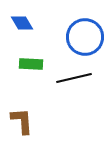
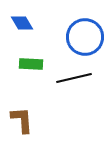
brown L-shape: moved 1 px up
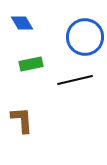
green rectangle: rotated 15 degrees counterclockwise
black line: moved 1 px right, 2 px down
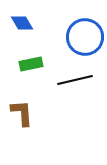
brown L-shape: moved 7 px up
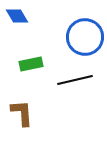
blue diamond: moved 5 px left, 7 px up
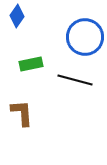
blue diamond: rotated 65 degrees clockwise
black line: rotated 28 degrees clockwise
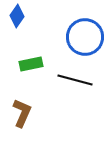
brown L-shape: rotated 28 degrees clockwise
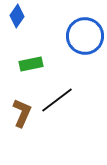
blue circle: moved 1 px up
black line: moved 18 px left, 20 px down; rotated 52 degrees counterclockwise
